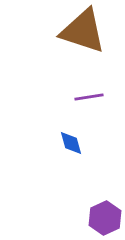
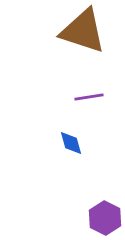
purple hexagon: rotated 8 degrees counterclockwise
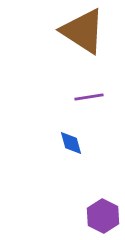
brown triangle: rotated 15 degrees clockwise
purple hexagon: moved 2 px left, 2 px up
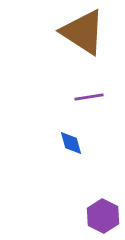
brown triangle: moved 1 px down
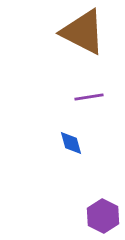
brown triangle: rotated 6 degrees counterclockwise
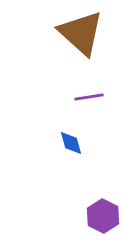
brown triangle: moved 2 px left, 1 px down; rotated 15 degrees clockwise
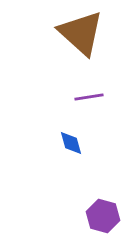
purple hexagon: rotated 12 degrees counterclockwise
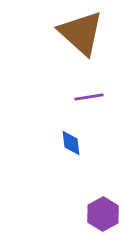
blue diamond: rotated 8 degrees clockwise
purple hexagon: moved 2 px up; rotated 16 degrees clockwise
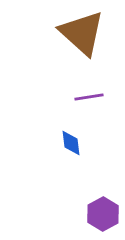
brown triangle: moved 1 px right
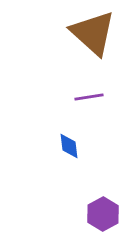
brown triangle: moved 11 px right
blue diamond: moved 2 px left, 3 px down
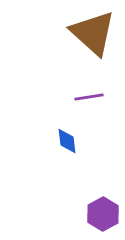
blue diamond: moved 2 px left, 5 px up
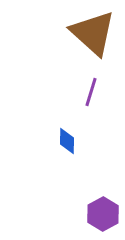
purple line: moved 2 px right, 5 px up; rotated 64 degrees counterclockwise
blue diamond: rotated 8 degrees clockwise
